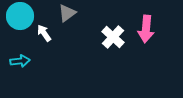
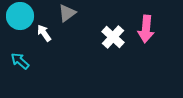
cyan arrow: rotated 132 degrees counterclockwise
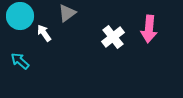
pink arrow: moved 3 px right
white cross: rotated 10 degrees clockwise
